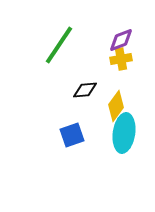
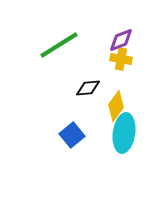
green line: rotated 24 degrees clockwise
yellow cross: rotated 20 degrees clockwise
black diamond: moved 3 px right, 2 px up
blue square: rotated 20 degrees counterclockwise
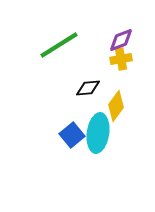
yellow cross: rotated 20 degrees counterclockwise
cyan ellipse: moved 26 px left
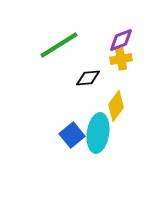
black diamond: moved 10 px up
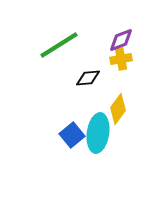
yellow diamond: moved 2 px right, 3 px down
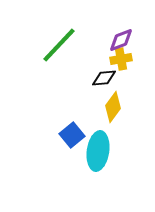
green line: rotated 15 degrees counterclockwise
black diamond: moved 16 px right
yellow diamond: moved 5 px left, 2 px up
cyan ellipse: moved 18 px down
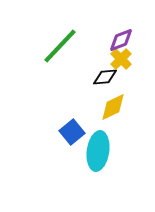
green line: moved 1 px right, 1 px down
yellow cross: rotated 35 degrees counterclockwise
black diamond: moved 1 px right, 1 px up
yellow diamond: rotated 28 degrees clockwise
blue square: moved 3 px up
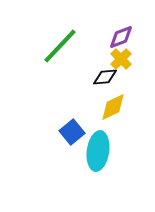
purple diamond: moved 3 px up
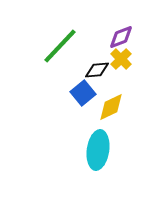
black diamond: moved 8 px left, 7 px up
yellow diamond: moved 2 px left
blue square: moved 11 px right, 39 px up
cyan ellipse: moved 1 px up
